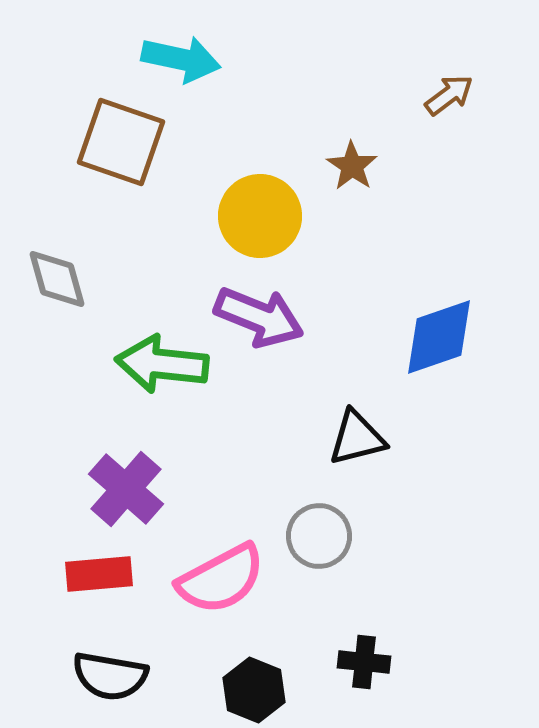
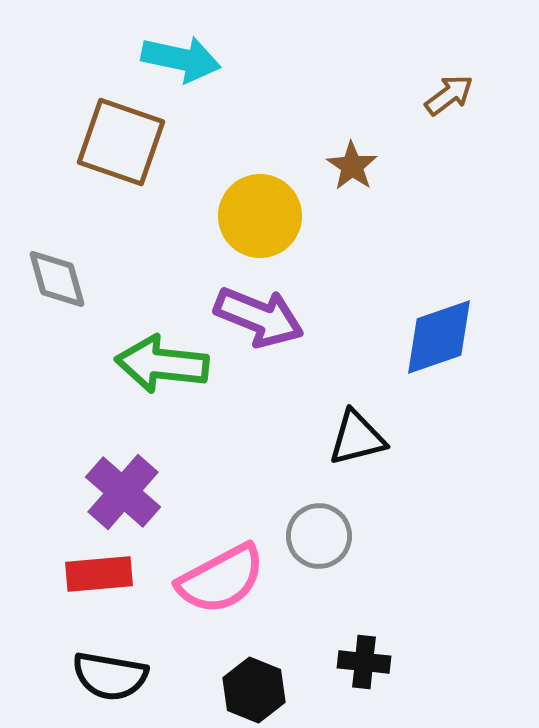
purple cross: moved 3 px left, 3 px down
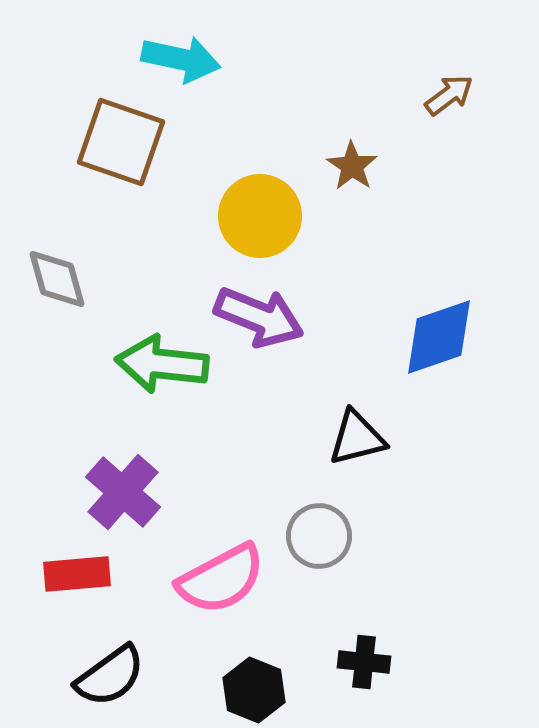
red rectangle: moved 22 px left
black semicircle: rotated 46 degrees counterclockwise
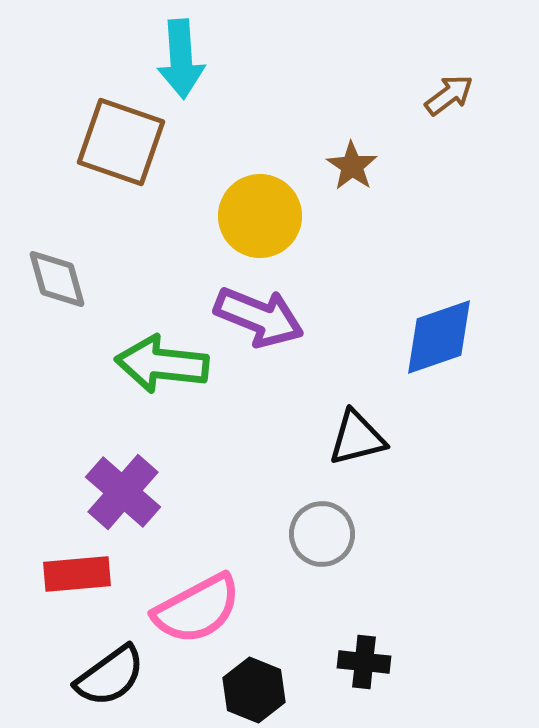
cyan arrow: rotated 74 degrees clockwise
gray circle: moved 3 px right, 2 px up
pink semicircle: moved 24 px left, 30 px down
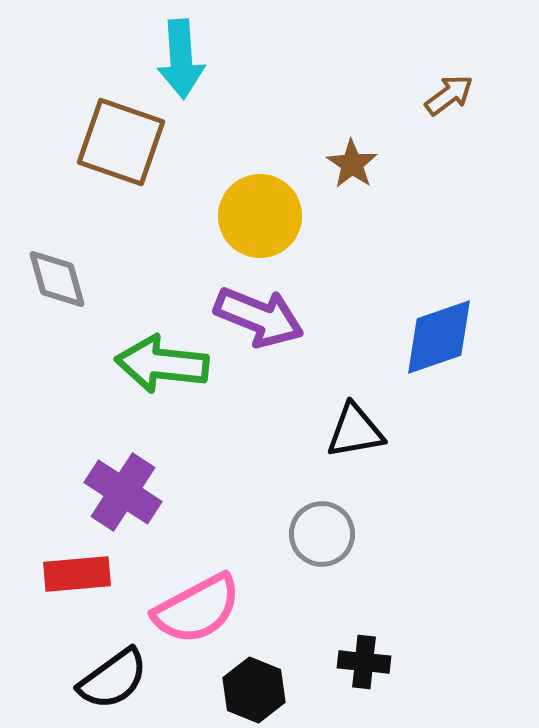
brown star: moved 2 px up
black triangle: moved 2 px left, 7 px up; rotated 4 degrees clockwise
purple cross: rotated 8 degrees counterclockwise
black semicircle: moved 3 px right, 3 px down
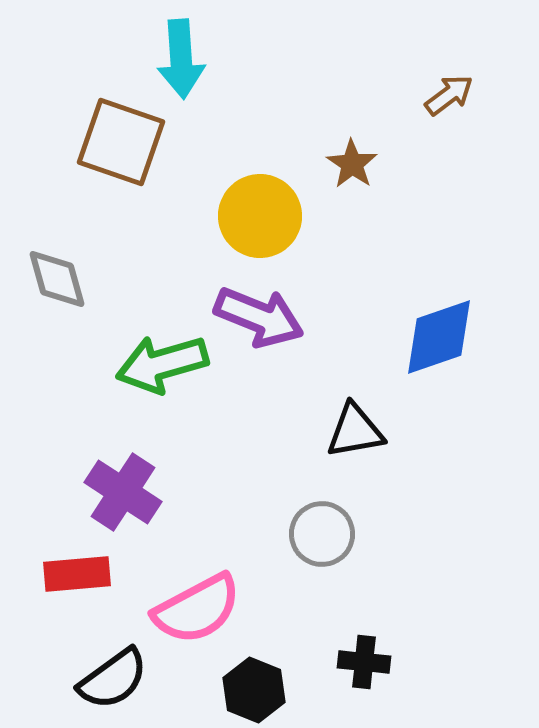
green arrow: rotated 22 degrees counterclockwise
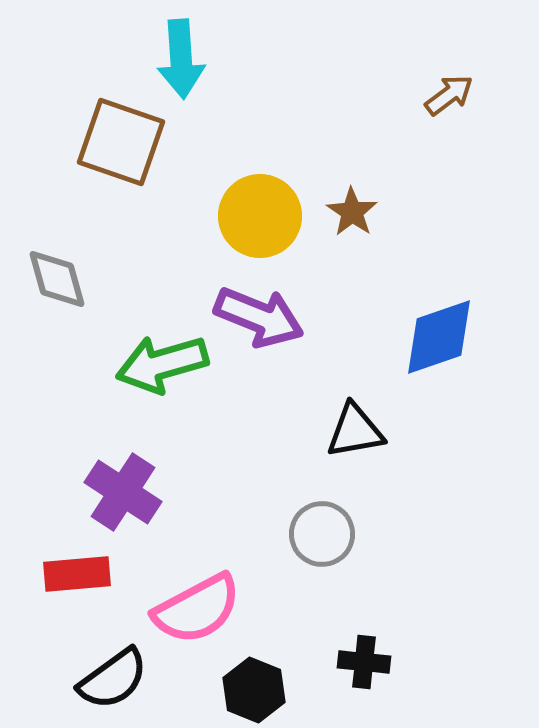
brown star: moved 48 px down
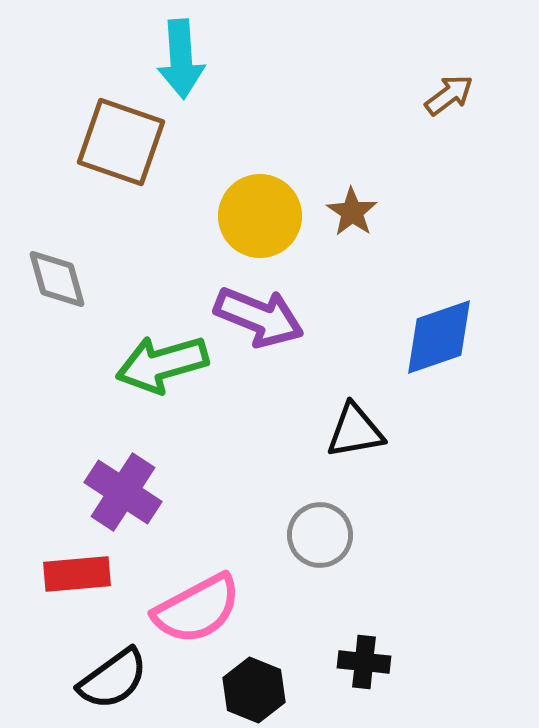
gray circle: moved 2 px left, 1 px down
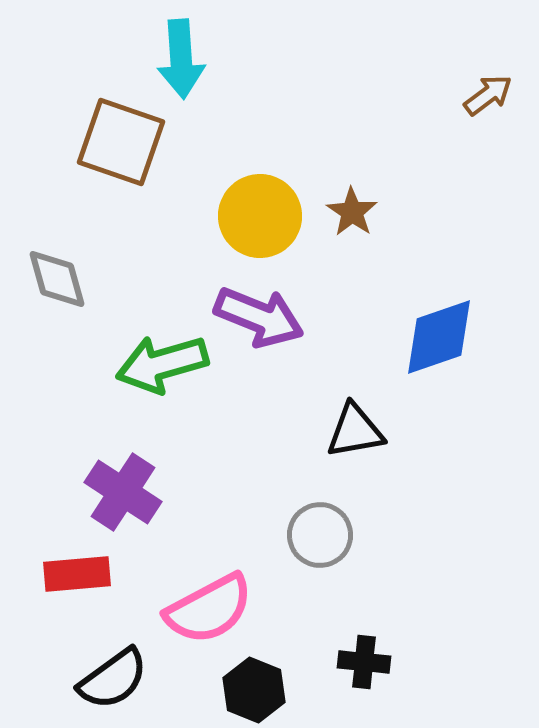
brown arrow: moved 39 px right
pink semicircle: moved 12 px right
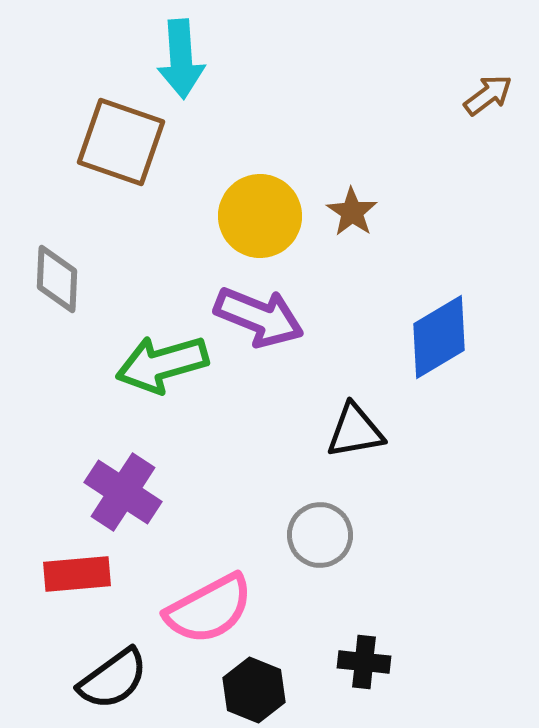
gray diamond: rotated 18 degrees clockwise
blue diamond: rotated 12 degrees counterclockwise
